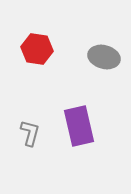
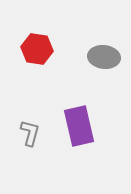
gray ellipse: rotated 8 degrees counterclockwise
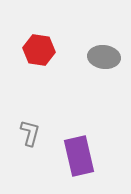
red hexagon: moved 2 px right, 1 px down
purple rectangle: moved 30 px down
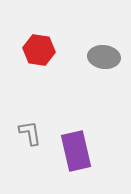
gray L-shape: rotated 24 degrees counterclockwise
purple rectangle: moved 3 px left, 5 px up
